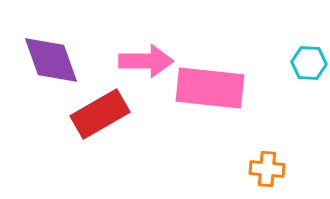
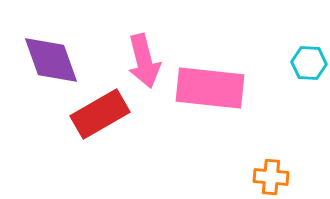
pink arrow: moved 2 px left; rotated 76 degrees clockwise
orange cross: moved 4 px right, 8 px down
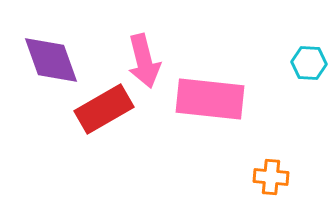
pink rectangle: moved 11 px down
red rectangle: moved 4 px right, 5 px up
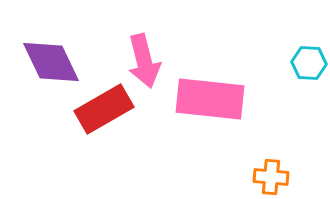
purple diamond: moved 2 px down; rotated 6 degrees counterclockwise
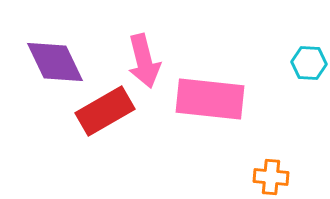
purple diamond: moved 4 px right
red rectangle: moved 1 px right, 2 px down
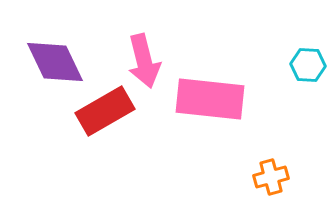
cyan hexagon: moved 1 px left, 2 px down
orange cross: rotated 20 degrees counterclockwise
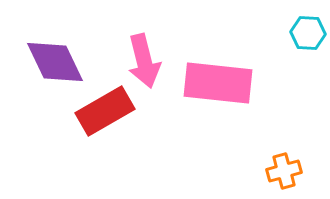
cyan hexagon: moved 32 px up
pink rectangle: moved 8 px right, 16 px up
orange cross: moved 13 px right, 6 px up
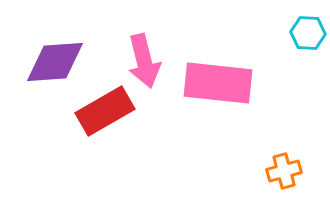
purple diamond: rotated 68 degrees counterclockwise
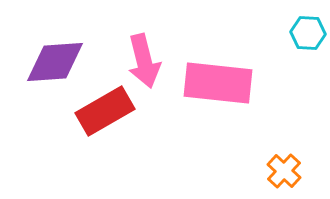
orange cross: rotated 32 degrees counterclockwise
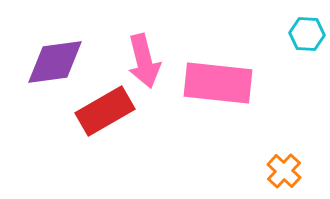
cyan hexagon: moved 1 px left, 1 px down
purple diamond: rotated 4 degrees counterclockwise
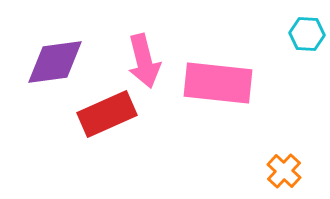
red rectangle: moved 2 px right, 3 px down; rotated 6 degrees clockwise
